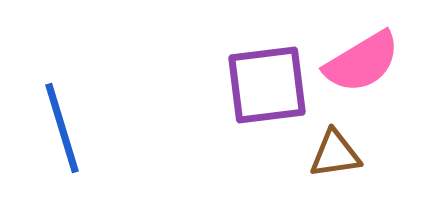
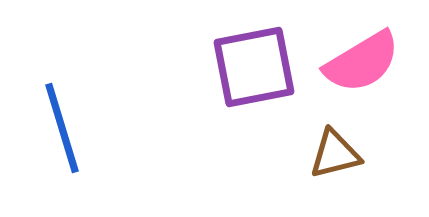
purple square: moved 13 px left, 18 px up; rotated 4 degrees counterclockwise
brown triangle: rotated 6 degrees counterclockwise
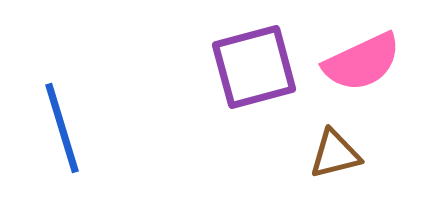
pink semicircle: rotated 6 degrees clockwise
purple square: rotated 4 degrees counterclockwise
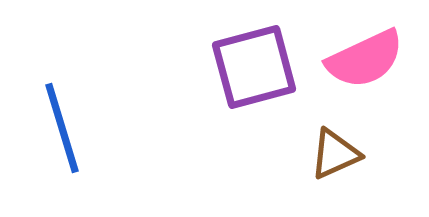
pink semicircle: moved 3 px right, 3 px up
brown triangle: rotated 10 degrees counterclockwise
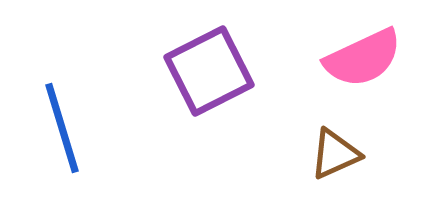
pink semicircle: moved 2 px left, 1 px up
purple square: moved 45 px left, 4 px down; rotated 12 degrees counterclockwise
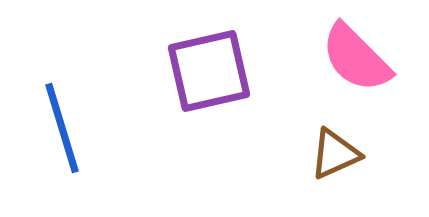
pink semicircle: moved 7 px left; rotated 70 degrees clockwise
purple square: rotated 14 degrees clockwise
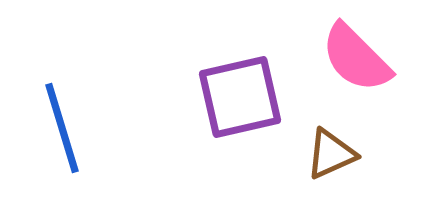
purple square: moved 31 px right, 26 px down
brown triangle: moved 4 px left
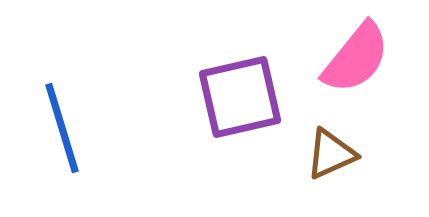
pink semicircle: rotated 96 degrees counterclockwise
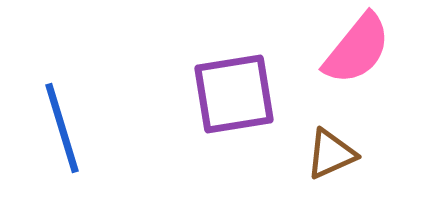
pink semicircle: moved 1 px right, 9 px up
purple square: moved 6 px left, 3 px up; rotated 4 degrees clockwise
